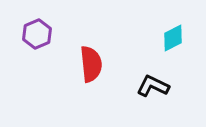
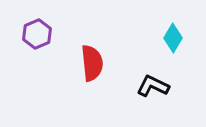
cyan diamond: rotated 32 degrees counterclockwise
red semicircle: moved 1 px right, 1 px up
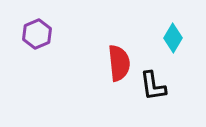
red semicircle: moved 27 px right
black L-shape: rotated 124 degrees counterclockwise
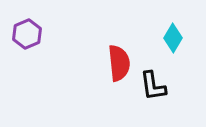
purple hexagon: moved 10 px left
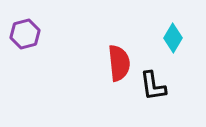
purple hexagon: moved 2 px left; rotated 8 degrees clockwise
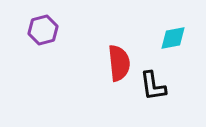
purple hexagon: moved 18 px right, 4 px up
cyan diamond: rotated 48 degrees clockwise
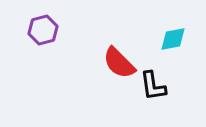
cyan diamond: moved 1 px down
red semicircle: rotated 141 degrees clockwise
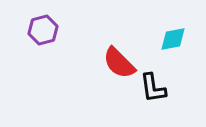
black L-shape: moved 2 px down
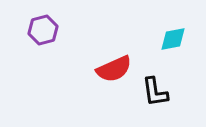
red semicircle: moved 5 px left, 6 px down; rotated 69 degrees counterclockwise
black L-shape: moved 2 px right, 4 px down
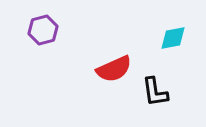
cyan diamond: moved 1 px up
